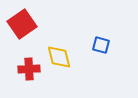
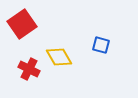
yellow diamond: rotated 16 degrees counterclockwise
red cross: rotated 30 degrees clockwise
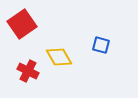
red cross: moved 1 px left, 2 px down
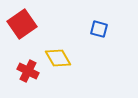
blue square: moved 2 px left, 16 px up
yellow diamond: moved 1 px left, 1 px down
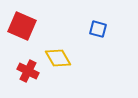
red square: moved 2 px down; rotated 32 degrees counterclockwise
blue square: moved 1 px left
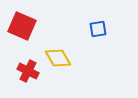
blue square: rotated 24 degrees counterclockwise
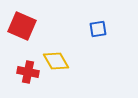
yellow diamond: moved 2 px left, 3 px down
red cross: moved 1 px down; rotated 15 degrees counterclockwise
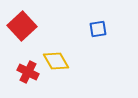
red square: rotated 24 degrees clockwise
red cross: rotated 15 degrees clockwise
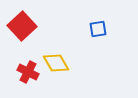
yellow diamond: moved 2 px down
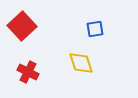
blue square: moved 3 px left
yellow diamond: moved 25 px right; rotated 12 degrees clockwise
